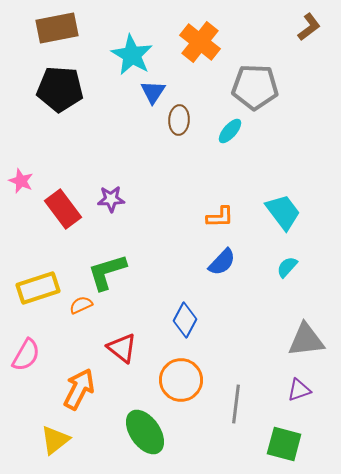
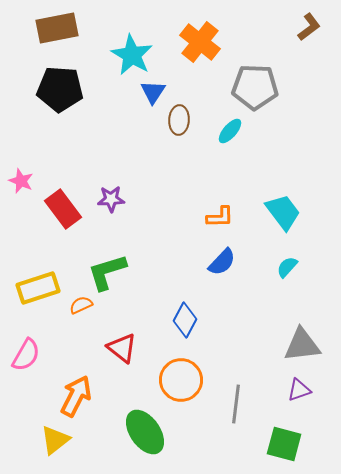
gray triangle: moved 4 px left, 5 px down
orange arrow: moved 3 px left, 7 px down
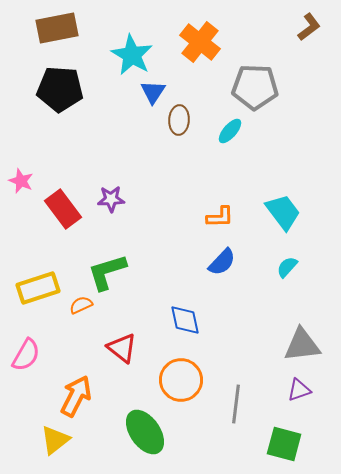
blue diamond: rotated 40 degrees counterclockwise
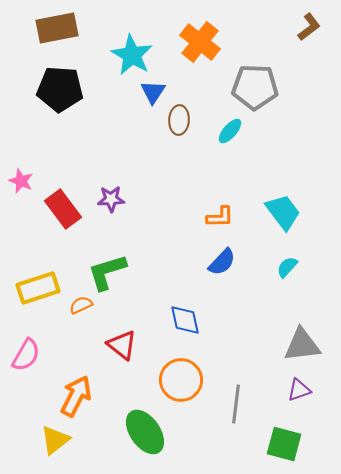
red triangle: moved 3 px up
